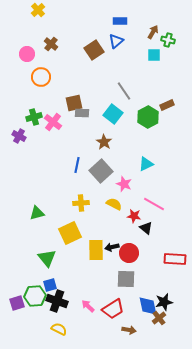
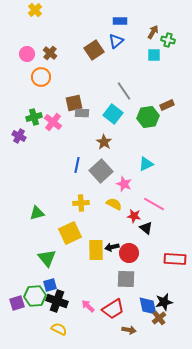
yellow cross at (38, 10): moved 3 px left
brown cross at (51, 44): moved 1 px left, 9 px down
green hexagon at (148, 117): rotated 20 degrees clockwise
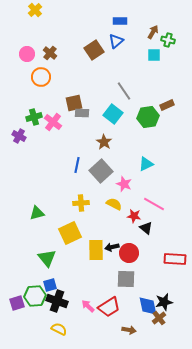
red trapezoid at (113, 309): moved 4 px left, 2 px up
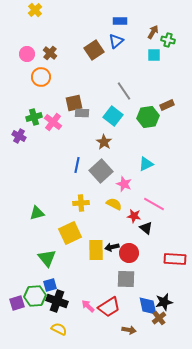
cyan square at (113, 114): moved 2 px down
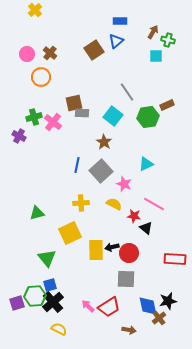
cyan square at (154, 55): moved 2 px right, 1 px down
gray line at (124, 91): moved 3 px right, 1 px down
black cross at (57, 301): moved 4 px left, 1 px down; rotated 30 degrees clockwise
black star at (164, 302): moved 4 px right, 1 px up
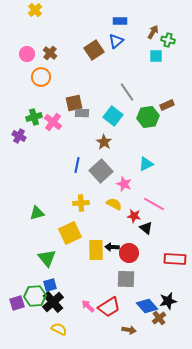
black arrow at (112, 247): rotated 16 degrees clockwise
blue diamond at (148, 306): moved 1 px left; rotated 30 degrees counterclockwise
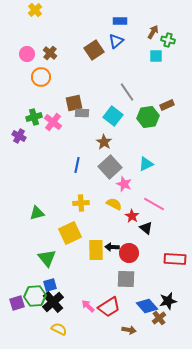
gray square at (101, 171): moved 9 px right, 4 px up
red star at (134, 216): moved 2 px left; rotated 24 degrees clockwise
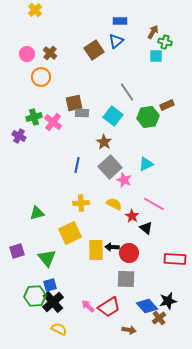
green cross at (168, 40): moved 3 px left, 2 px down
pink star at (124, 184): moved 4 px up
purple square at (17, 303): moved 52 px up
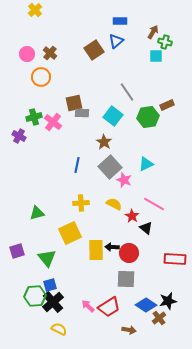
blue diamond at (147, 306): moved 1 px left, 1 px up; rotated 15 degrees counterclockwise
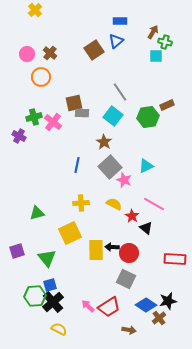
gray line at (127, 92): moved 7 px left
cyan triangle at (146, 164): moved 2 px down
gray square at (126, 279): rotated 24 degrees clockwise
